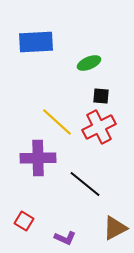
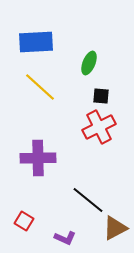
green ellipse: rotated 45 degrees counterclockwise
yellow line: moved 17 px left, 35 px up
black line: moved 3 px right, 16 px down
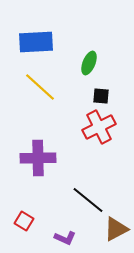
brown triangle: moved 1 px right, 1 px down
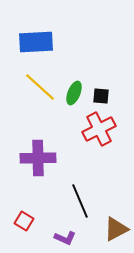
green ellipse: moved 15 px left, 30 px down
red cross: moved 2 px down
black line: moved 8 px left, 1 px down; rotated 28 degrees clockwise
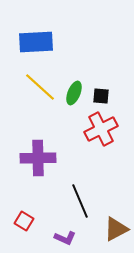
red cross: moved 2 px right
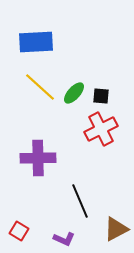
green ellipse: rotated 20 degrees clockwise
red square: moved 5 px left, 10 px down
purple L-shape: moved 1 px left, 1 px down
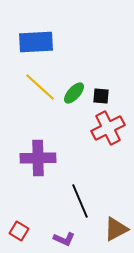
red cross: moved 7 px right, 1 px up
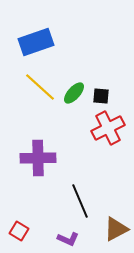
blue rectangle: rotated 16 degrees counterclockwise
purple L-shape: moved 4 px right
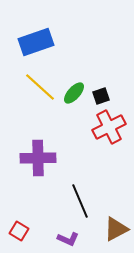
black square: rotated 24 degrees counterclockwise
red cross: moved 1 px right, 1 px up
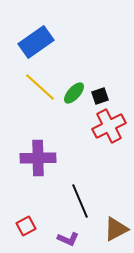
blue rectangle: rotated 16 degrees counterclockwise
black square: moved 1 px left
red cross: moved 1 px up
red square: moved 7 px right, 5 px up; rotated 30 degrees clockwise
